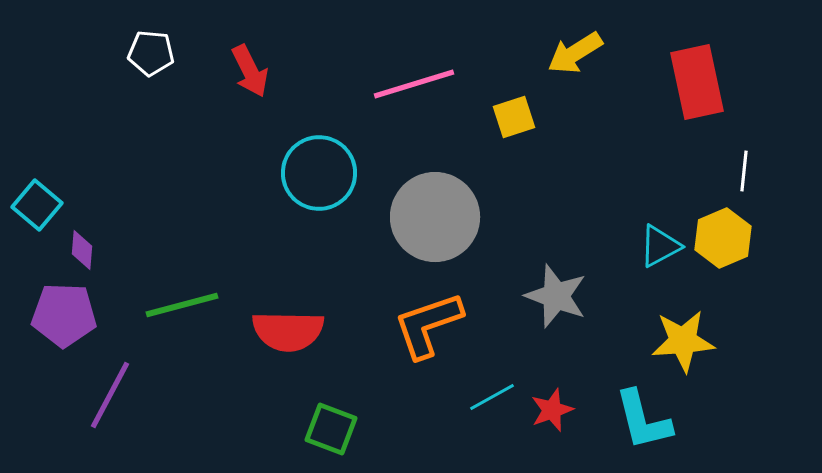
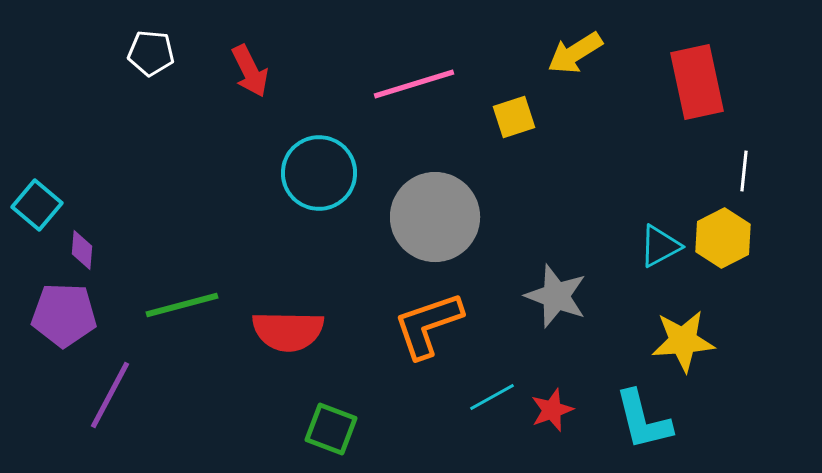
yellow hexagon: rotated 4 degrees counterclockwise
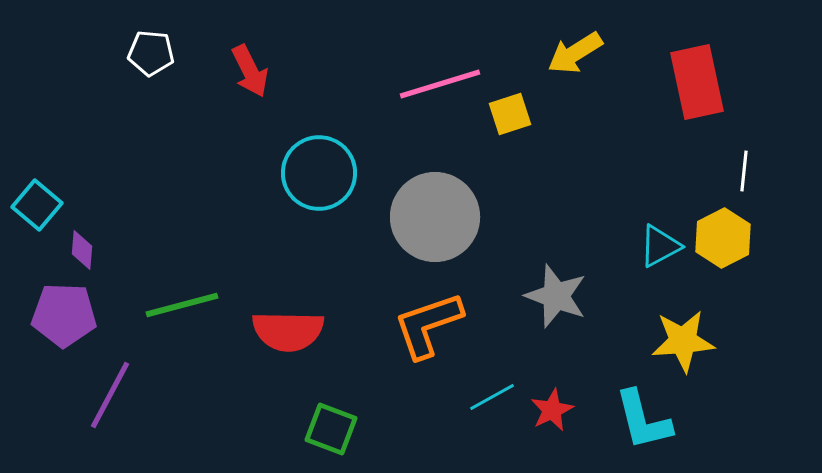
pink line: moved 26 px right
yellow square: moved 4 px left, 3 px up
red star: rotated 6 degrees counterclockwise
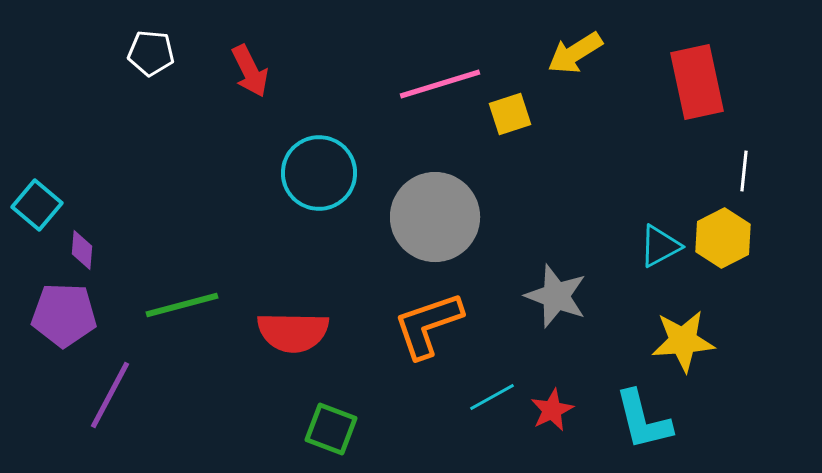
red semicircle: moved 5 px right, 1 px down
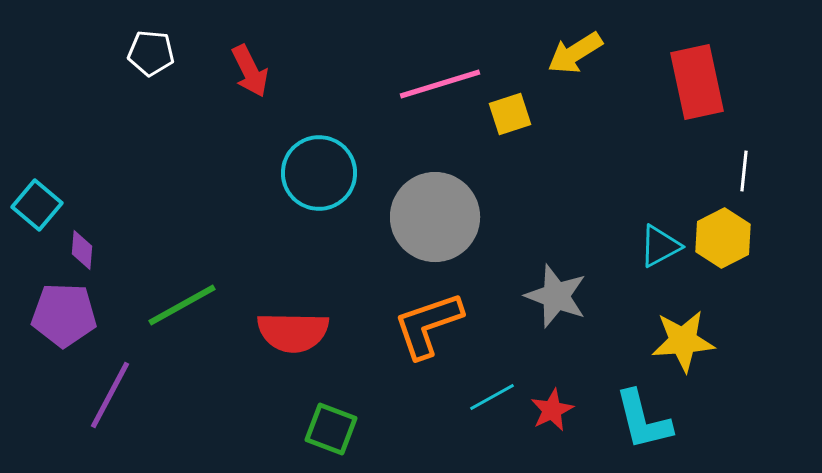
green line: rotated 14 degrees counterclockwise
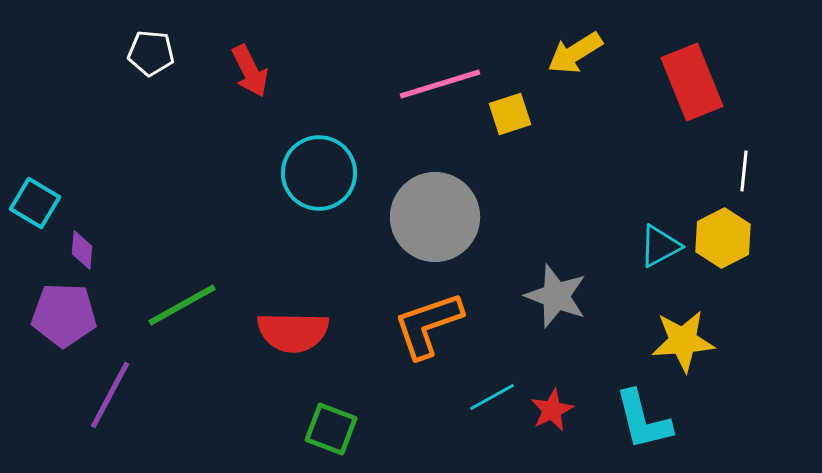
red rectangle: moved 5 px left; rotated 10 degrees counterclockwise
cyan square: moved 2 px left, 2 px up; rotated 9 degrees counterclockwise
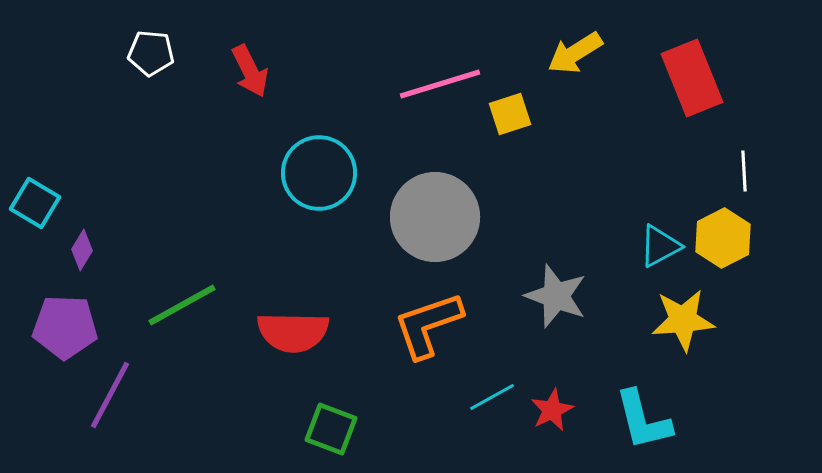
red rectangle: moved 4 px up
white line: rotated 9 degrees counterclockwise
purple diamond: rotated 27 degrees clockwise
purple pentagon: moved 1 px right, 12 px down
yellow star: moved 21 px up
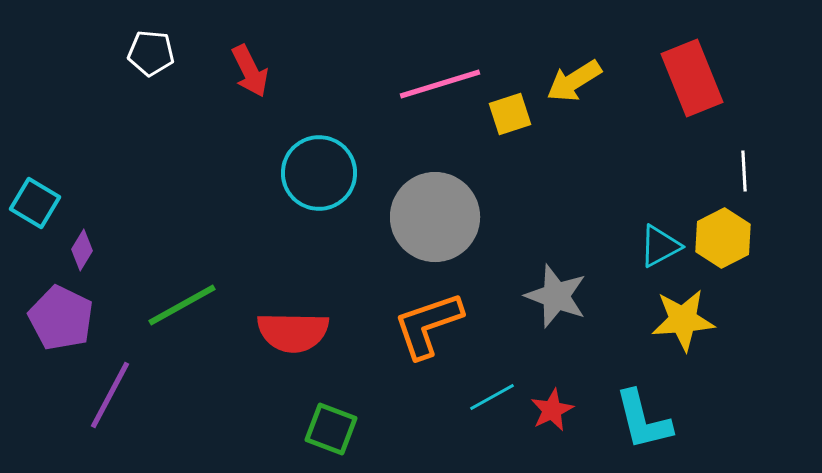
yellow arrow: moved 1 px left, 28 px down
purple pentagon: moved 4 px left, 9 px up; rotated 24 degrees clockwise
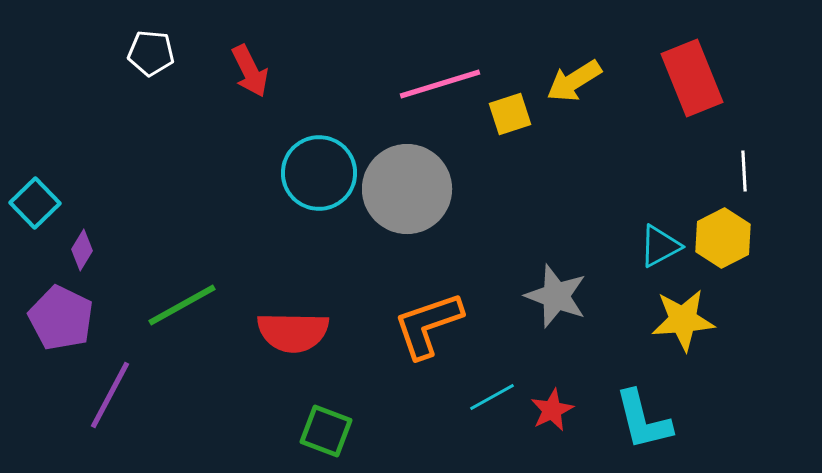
cyan square: rotated 15 degrees clockwise
gray circle: moved 28 px left, 28 px up
green square: moved 5 px left, 2 px down
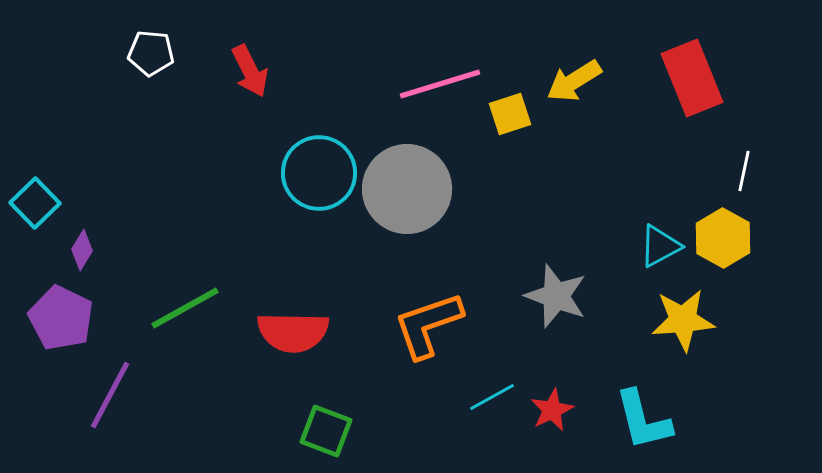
white line: rotated 15 degrees clockwise
yellow hexagon: rotated 4 degrees counterclockwise
green line: moved 3 px right, 3 px down
